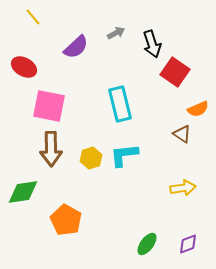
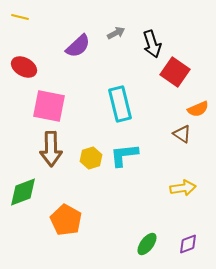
yellow line: moved 13 px left; rotated 36 degrees counterclockwise
purple semicircle: moved 2 px right, 1 px up
green diamond: rotated 12 degrees counterclockwise
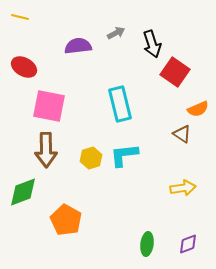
purple semicircle: rotated 144 degrees counterclockwise
brown arrow: moved 5 px left, 1 px down
green ellipse: rotated 30 degrees counterclockwise
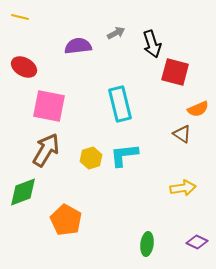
red square: rotated 20 degrees counterclockwise
brown arrow: rotated 148 degrees counterclockwise
purple diamond: moved 9 px right, 2 px up; rotated 45 degrees clockwise
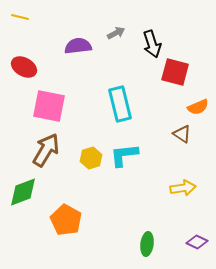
orange semicircle: moved 2 px up
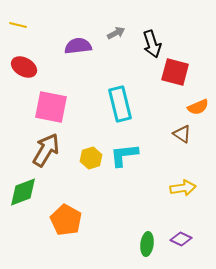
yellow line: moved 2 px left, 8 px down
pink square: moved 2 px right, 1 px down
purple diamond: moved 16 px left, 3 px up
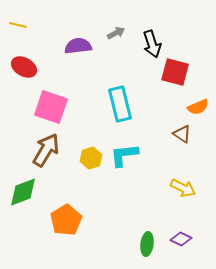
pink square: rotated 8 degrees clockwise
yellow arrow: rotated 35 degrees clockwise
orange pentagon: rotated 12 degrees clockwise
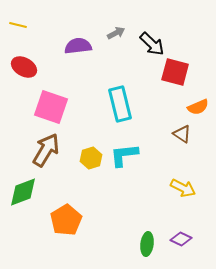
black arrow: rotated 28 degrees counterclockwise
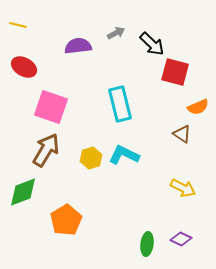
cyan L-shape: rotated 32 degrees clockwise
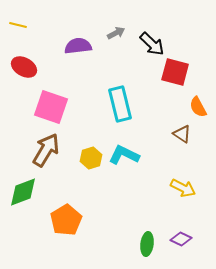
orange semicircle: rotated 85 degrees clockwise
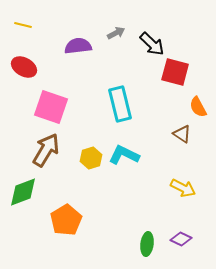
yellow line: moved 5 px right
